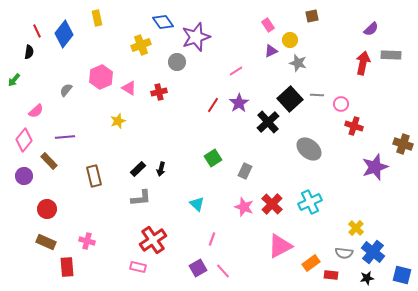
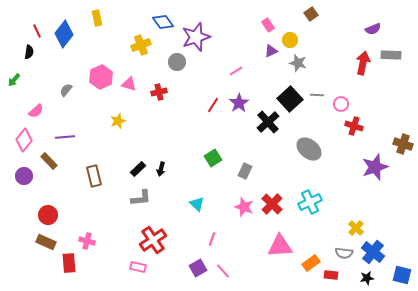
brown square at (312, 16): moved 1 px left, 2 px up; rotated 24 degrees counterclockwise
purple semicircle at (371, 29): moved 2 px right; rotated 21 degrees clockwise
pink triangle at (129, 88): moved 4 px up; rotated 14 degrees counterclockwise
red circle at (47, 209): moved 1 px right, 6 px down
pink triangle at (280, 246): rotated 24 degrees clockwise
red rectangle at (67, 267): moved 2 px right, 4 px up
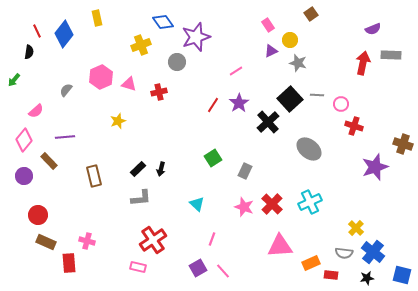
red circle at (48, 215): moved 10 px left
orange rectangle at (311, 263): rotated 12 degrees clockwise
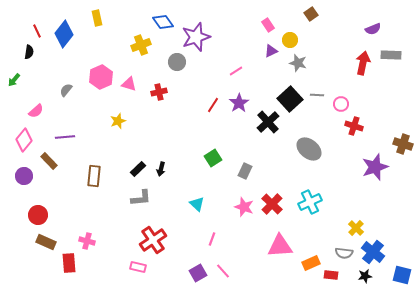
brown rectangle at (94, 176): rotated 20 degrees clockwise
purple square at (198, 268): moved 5 px down
black star at (367, 278): moved 2 px left, 2 px up
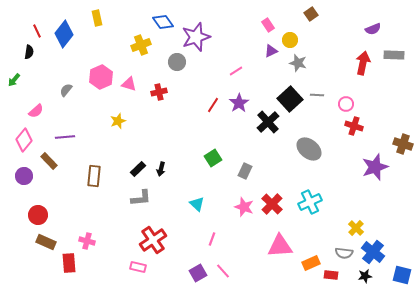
gray rectangle at (391, 55): moved 3 px right
pink circle at (341, 104): moved 5 px right
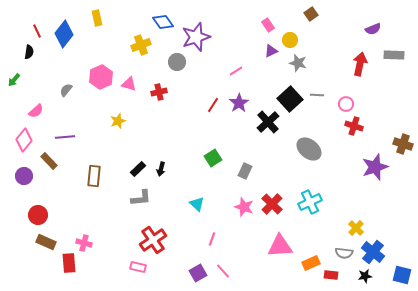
red arrow at (363, 63): moved 3 px left, 1 px down
pink cross at (87, 241): moved 3 px left, 2 px down
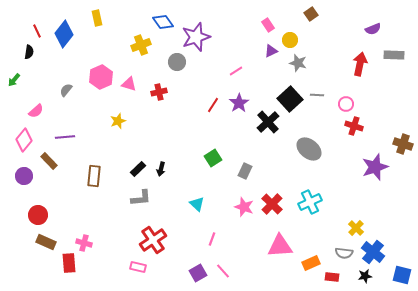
red rectangle at (331, 275): moved 1 px right, 2 px down
